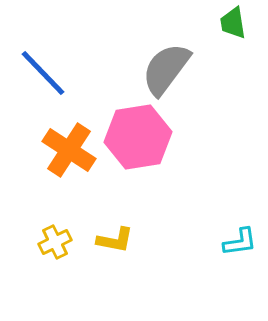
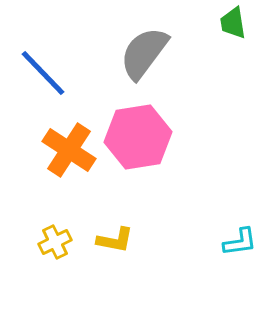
gray semicircle: moved 22 px left, 16 px up
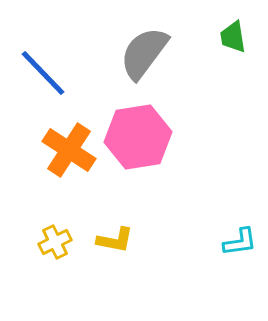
green trapezoid: moved 14 px down
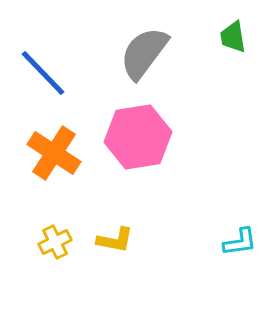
orange cross: moved 15 px left, 3 px down
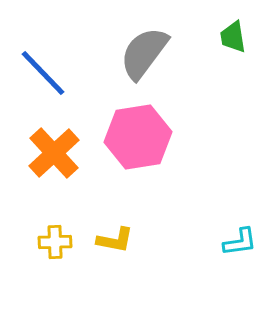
orange cross: rotated 14 degrees clockwise
yellow cross: rotated 24 degrees clockwise
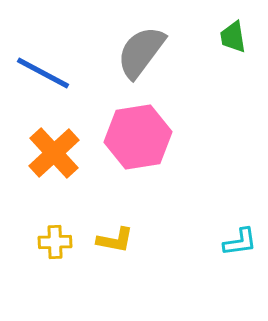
gray semicircle: moved 3 px left, 1 px up
blue line: rotated 18 degrees counterclockwise
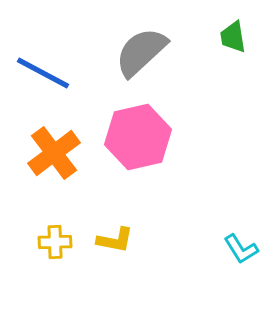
gray semicircle: rotated 10 degrees clockwise
pink hexagon: rotated 4 degrees counterclockwise
orange cross: rotated 6 degrees clockwise
cyan L-shape: moved 1 px right, 7 px down; rotated 66 degrees clockwise
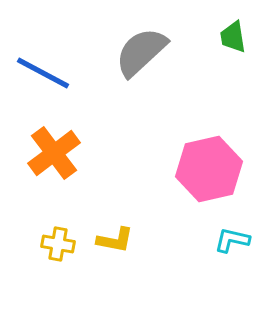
pink hexagon: moved 71 px right, 32 px down
yellow cross: moved 3 px right, 2 px down; rotated 12 degrees clockwise
cyan L-shape: moved 9 px left, 9 px up; rotated 135 degrees clockwise
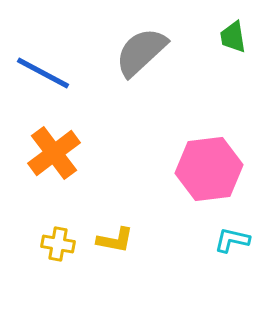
pink hexagon: rotated 6 degrees clockwise
